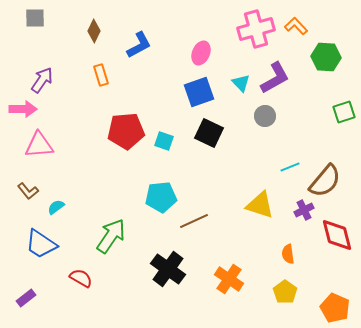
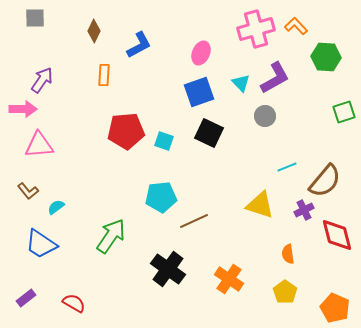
orange rectangle: moved 3 px right; rotated 20 degrees clockwise
cyan line: moved 3 px left
red semicircle: moved 7 px left, 25 px down
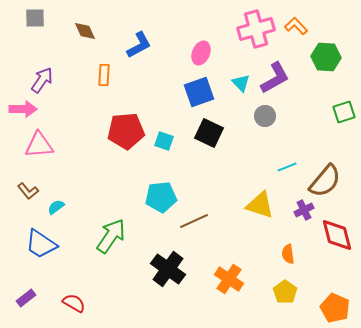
brown diamond: moved 9 px left; rotated 50 degrees counterclockwise
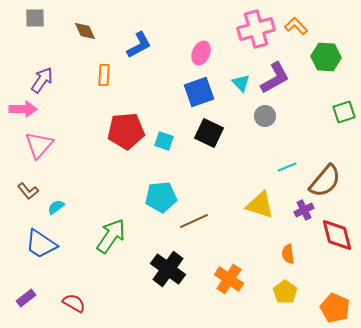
pink triangle: rotated 44 degrees counterclockwise
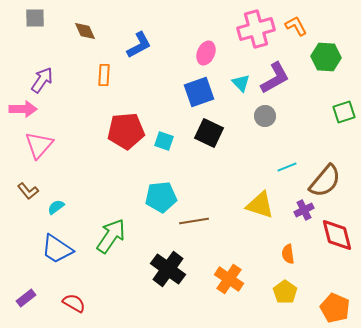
orange L-shape: rotated 15 degrees clockwise
pink ellipse: moved 5 px right
brown line: rotated 16 degrees clockwise
blue trapezoid: moved 16 px right, 5 px down
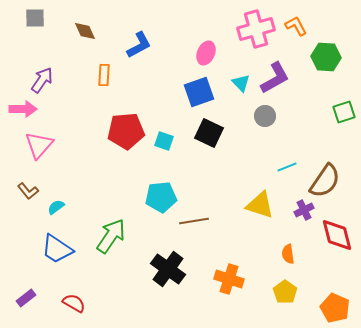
brown semicircle: rotated 6 degrees counterclockwise
orange cross: rotated 16 degrees counterclockwise
